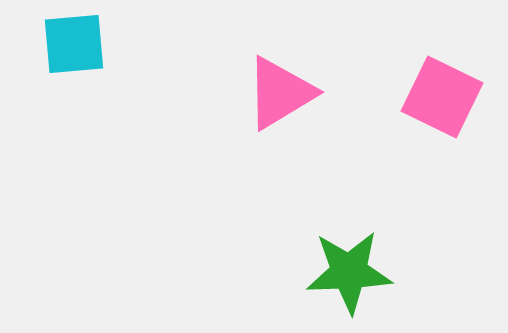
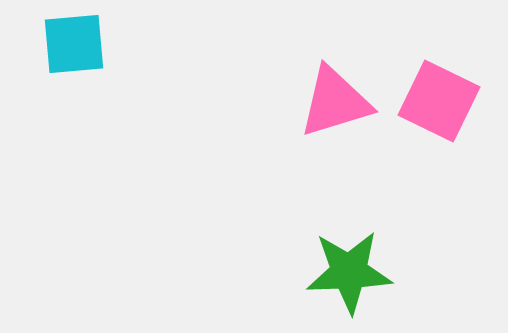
pink triangle: moved 55 px right, 9 px down; rotated 14 degrees clockwise
pink square: moved 3 px left, 4 px down
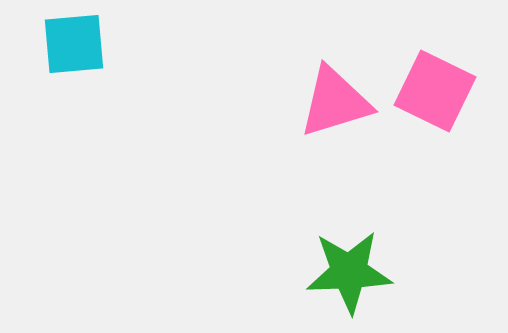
pink square: moved 4 px left, 10 px up
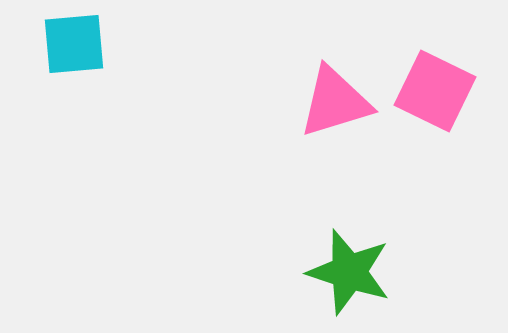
green star: rotated 20 degrees clockwise
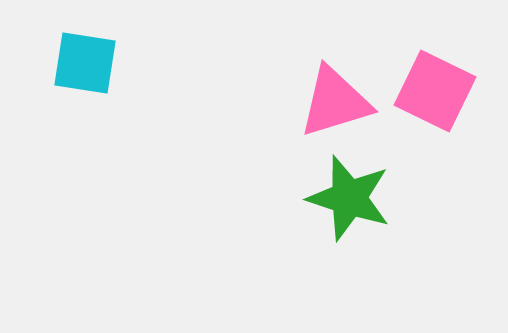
cyan square: moved 11 px right, 19 px down; rotated 14 degrees clockwise
green star: moved 74 px up
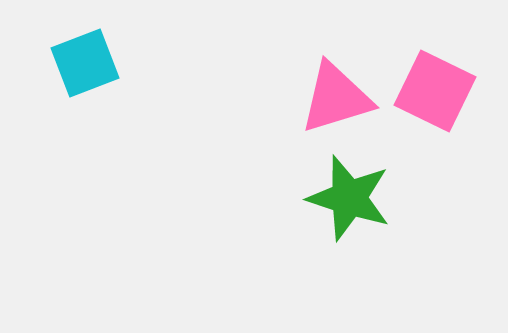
cyan square: rotated 30 degrees counterclockwise
pink triangle: moved 1 px right, 4 px up
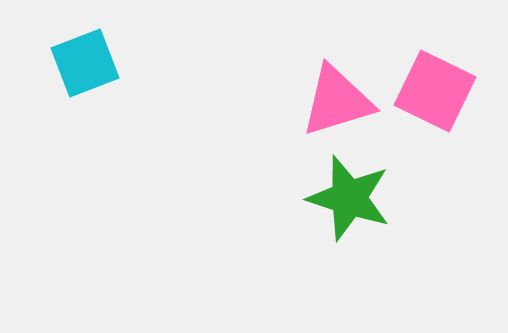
pink triangle: moved 1 px right, 3 px down
